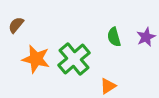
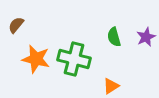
green cross: rotated 36 degrees counterclockwise
orange triangle: moved 3 px right
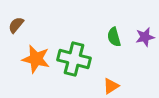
purple star: moved 1 px left; rotated 12 degrees clockwise
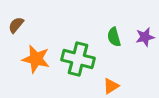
green cross: moved 4 px right
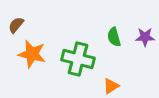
purple star: rotated 12 degrees clockwise
orange star: moved 4 px left, 5 px up
